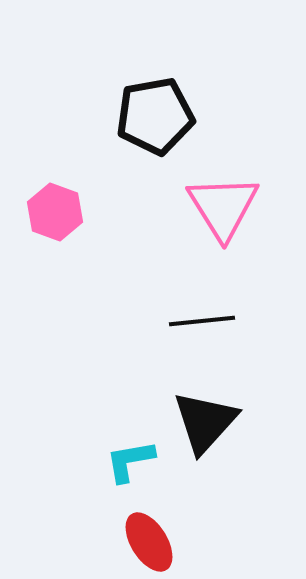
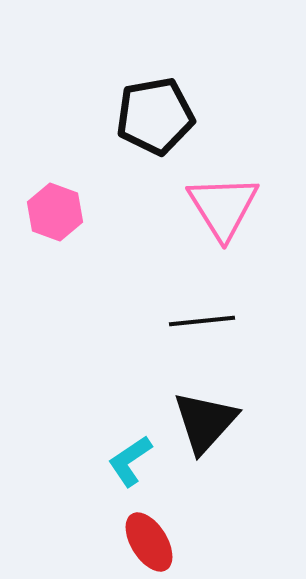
cyan L-shape: rotated 24 degrees counterclockwise
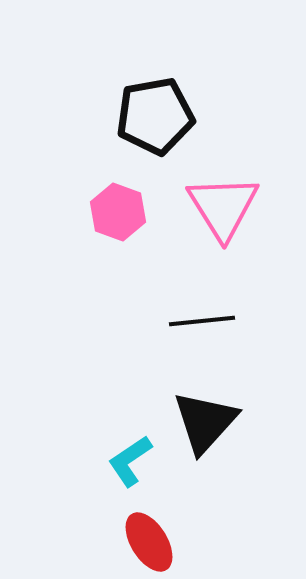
pink hexagon: moved 63 px right
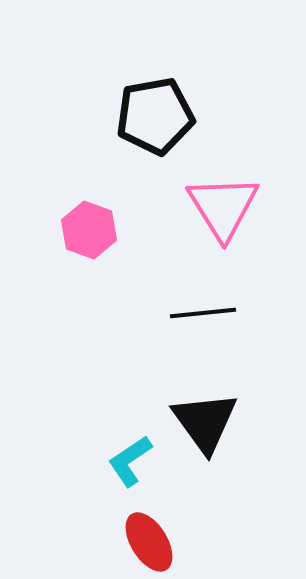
pink hexagon: moved 29 px left, 18 px down
black line: moved 1 px right, 8 px up
black triangle: rotated 18 degrees counterclockwise
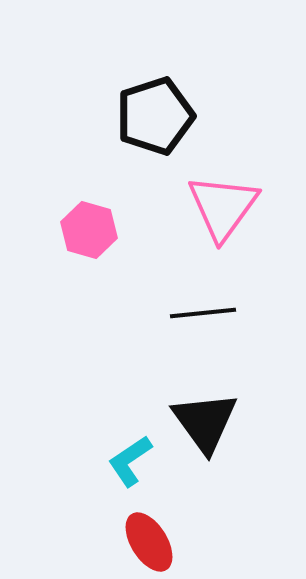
black pentagon: rotated 8 degrees counterclockwise
pink triangle: rotated 8 degrees clockwise
pink hexagon: rotated 4 degrees counterclockwise
